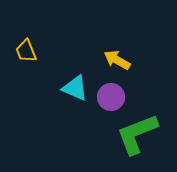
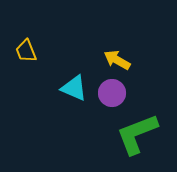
cyan triangle: moved 1 px left
purple circle: moved 1 px right, 4 px up
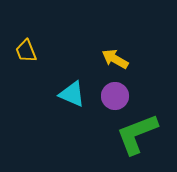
yellow arrow: moved 2 px left, 1 px up
cyan triangle: moved 2 px left, 6 px down
purple circle: moved 3 px right, 3 px down
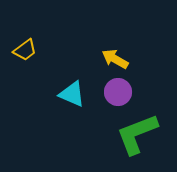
yellow trapezoid: moved 1 px left, 1 px up; rotated 105 degrees counterclockwise
purple circle: moved 3 px right, 4 px up
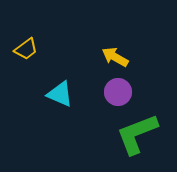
yellow trapezoid: moved 1 px right, 1 px up
yellow arrow: moved 2 px up
cyan triangle: moved 12 px left
